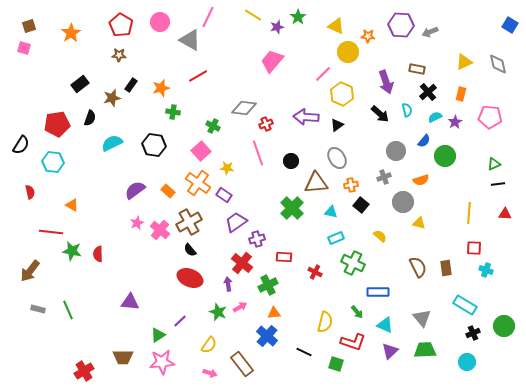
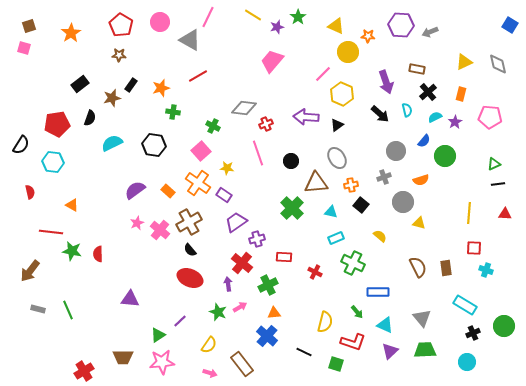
purple triangle at (130, 302): moved 3 px up
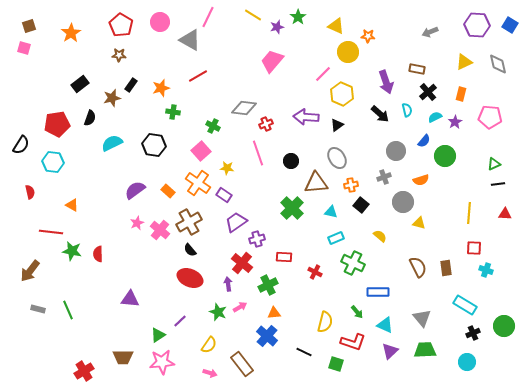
purple hexagon at (401, 25): moved 76 px right
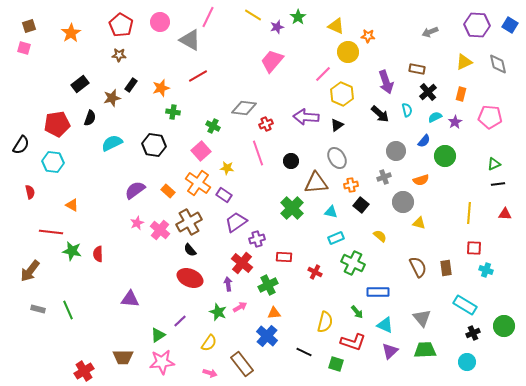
yellow semicircle at (209, 345): moved 2 px up
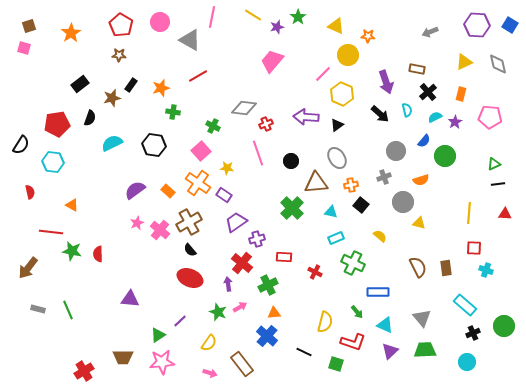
pink line at (208, 17): moved 4 px right; rotated 15 degrees counterclockwise
yellow circle at (348, 52): moved 3 px down
brown arrow at (30, 271): moved 2 px left, 3 px up
cyan rectangle at (465, 305): rotated 10 degrees clockwise
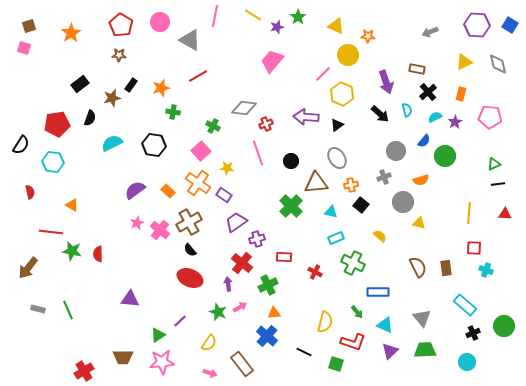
pink line at (212, 17): moved 3 px right, 1 px up
green cross at (292, 208): moved 1 px left, 2 px up
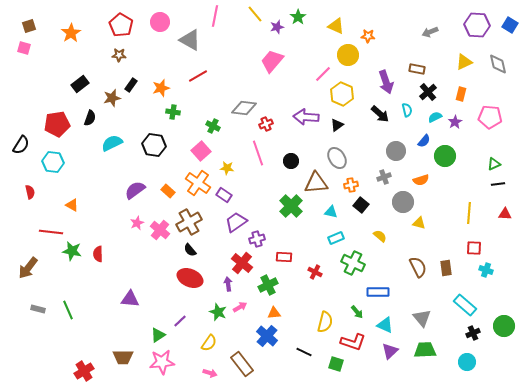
yellow line at (253, 15): moved 2 px right, 1 px up; rotated 18 degrees clockwise
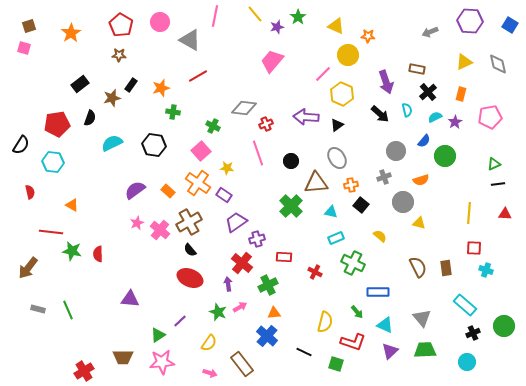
purple hexagon at (477, 25): moved 7 px left, 4 px up
pink pentagon at (490, 117): rotated 15 degrees counterclockwise
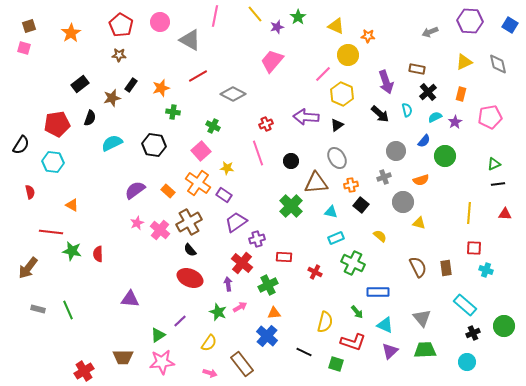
gray diamond at (244, 108): moved 11 px left, 14 px up; rotated 20 degrees clockwise
